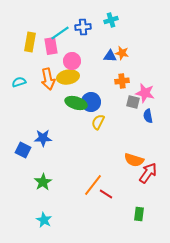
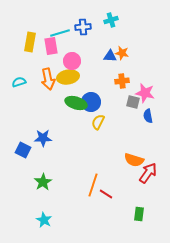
cyan line: rotated 18 degrees clockwise
orange line: rotated 20 degrees counterclockwise
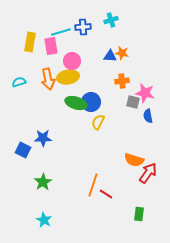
cyan line: moved 1 px right, 1 px up
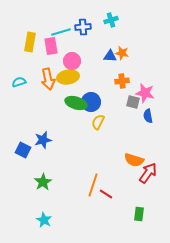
blue star: moved 2 px down; rotated 12 degrees counterclockwise
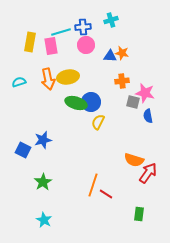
pink circle: moved 14 px right, 16 px up
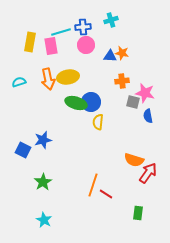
yellow semicircle: rotated 21 degrees counterclockwise
green rectangle: moved 1 px left, 1 px up
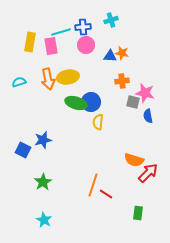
red arrow: rotated 10 degrees clockwise
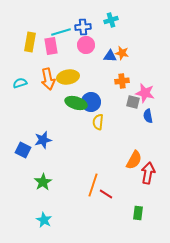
cyan semicircle: moved 1 px right, 1 px down
orange semicircle: rotated 78 degrees counterclockwise
red arrow: rotated 35 degrees counterclockwise
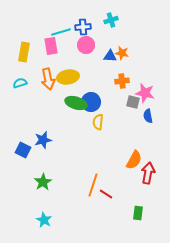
yellow rectangle: moved 6 px left, 10 px down
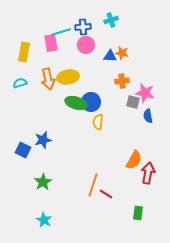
pink rectangle: moved 3 px up
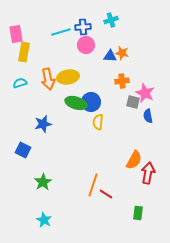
pink rectangle: moved 35 px left, 9 px up
pink star: rotated 12 degrees clockwise
blue star: moved 16 px up
